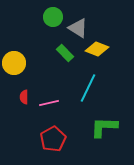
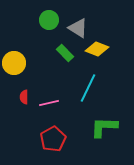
green circle: moved 4 px left, 3 px down
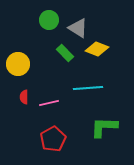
yellow circle: moved 4 px right, 1 px down
cyan line: rotated 60 degrees clockwise
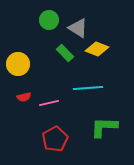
red semicircle: rotated 104 degrees counterclockwise
red pentagon: moved 2 px right
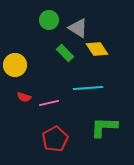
yellow diamond: rotated 35 degrees clockwise
yellow circle: moved 3 px left, 1 px down
red semicircle: rotated 32 degrees clockwise
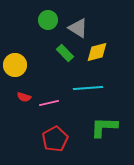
green circle: moved 1 px left
yellow diamond: moved 3 px down; rotated 70 degrees counterclockwise
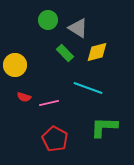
cyan line: rotated 24 degrees clockwise
red pentagon: rotated 15 degrees counterclockwise
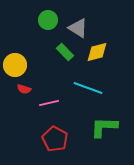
green rectangle: moved 1 px up
red semicircle: moved 8 px up
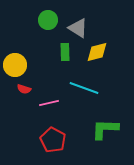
green rectangle: rotated 42 degrees clockwise
cyan line: moved 4 px left
green L-shape: moved 1 px right, 2 px down
red pentagon: moved 2 px left, 1 px down
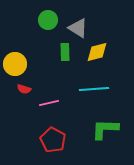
yellow circle: moved 1 px up
cyan line: moved 10 px right, 1 px down; rotated 24 degrees counterclockwise
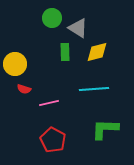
green circle: moved 4 px right, 2 px up
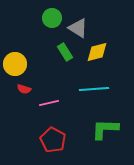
green rectangle: rotated 30 degrees counterclockwise
